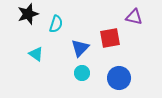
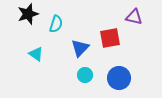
cyan circle: moved 3 px right, 2 px down
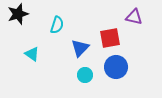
black star: moved 10 px left
cyan semicircle: moved 1 px right, 1 px down
cyan triangle: moved 4 px left
blue circle: moved 3 px left, 11 px up
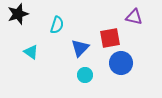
cyan triangle: moved 1 px left, 2 px up
blue circle: moved 5 px right, 4 px up
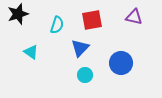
red square: moved 18 px left, 18 px up
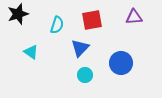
purple triangle: rotated 18 degrees counterclockwise
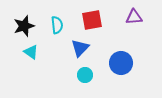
black star: moved 6 px right, 12 px down
cyan semicircle: rotated 24 degrees counterclockwise
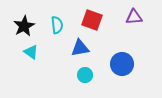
red square: rotated 30 degrees clockwise
black star: rotated 10 degrees counterclockwise
blue triangle: rotated 36 degrees clockwise
blue circle: moved 1 px right, 1 px down
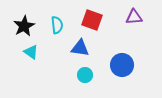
blue triangle: rotated 18 degrees clockwise
blue circle: moved 1 px down
